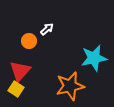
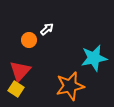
orange circle: moved 1 px up
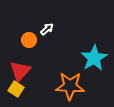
cyan star: rotated 20 degrees counterclockwise
orange star: rotated 16 degrees clockwise
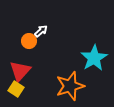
white arrow: moved 6 px left, 2 px down
orange circle: moved 1 px down
orange star: rotated 20 degrees counterclockwise
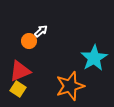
red triangle: rotated 25 degrees clockwise
yellow square: moved 2 px right
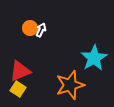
white arrow: moved 1 px up; rotated 24 degrees counterclockwise
orange circle: moved 1 px right, 13 px up
orange star: moved 1 px up
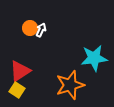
cyan star: rotated 24 degrees clockwise
red triangle: rotated 10 degrees counterclockwise
yellow square: moved 1 px left, 1 px down
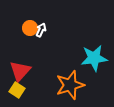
red triangle: rotated 15 degrees counterclockwise
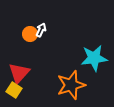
orange circle: moved 6 px down
red triangle: moved 1 px left, 2 px down
orange star: moved 1 px right
yellow square: moved 3 px left
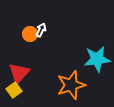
cyan star: moved 3 px right, 1 px down
yellow square: rotated 21 degrees clockwise
